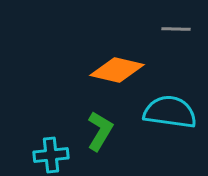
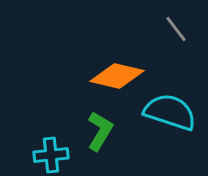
gray line: rotated 52 degrees clockwise
orange diamond: moved 6 px down
cyan semicircle: rotated 10 degrees clockwise
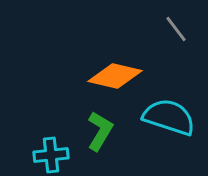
orange diamond: moved 2 px left
cyan semicircle: moved 1 px left, 5 px down
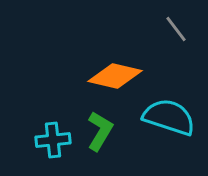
cyan cross: moved 2 px right, 15 px up
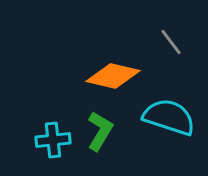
gray line: moved 5 px left, 13 px down
orange diamond: moved 2 px left
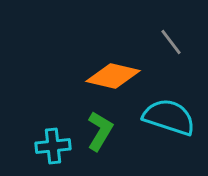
cyan cross: moved 6 px down
